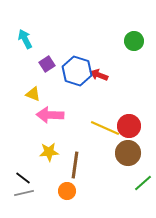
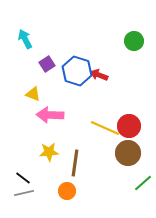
brown line: moved 2 px up
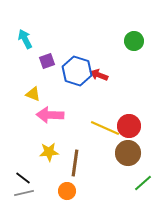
purple square: moved 3 px up; rotated 14 degrees clockwise
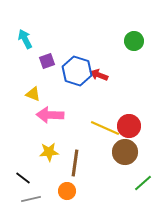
brown circle: moved 3 px left, 1 px up
gray line: moved 7 px right, 6 px down
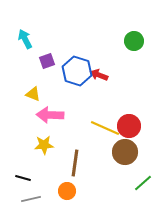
yellow star: moved 5 px left, 7 px up
black line: rotated 21 degrees counterclockwise
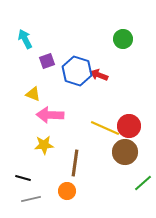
green circle: moved 11 px left, 2 px up
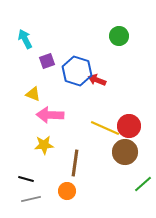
green circle: moved 4 px left, 3 px up
red arrow: moved 2 px left, 5 px down
black line: moved 3 px right, 1 px down
green line: moved 1 px down
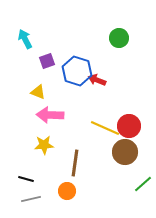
green circle: moved 2 px down
yellow triangle: moved 5 px right, 2 px up
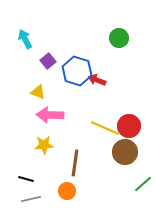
purple square: moved 1 px right; rotated 21 degrees counterclockwise
